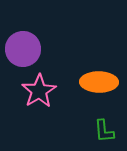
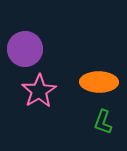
purple circle: moved 2 px right
green L-shape: moved 1 px left, 9 px up; rotated 25 degrees clockwise
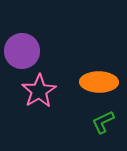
purple circle: moved 3 px left, 2 px down
green L-shape: rotated 45 degrees clockwise
